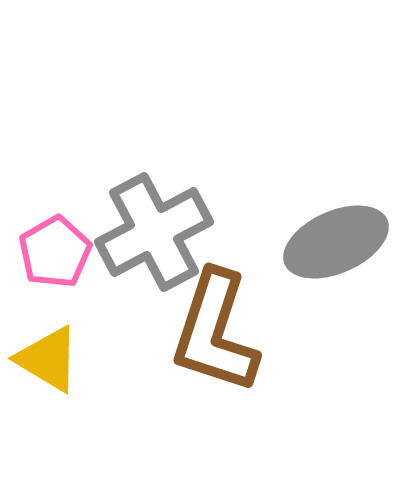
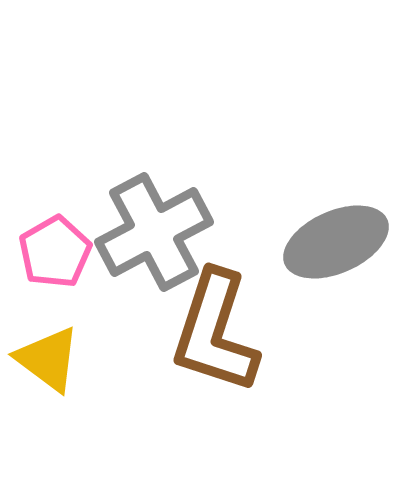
yellow triangle: rotated 6 degrees clockwise
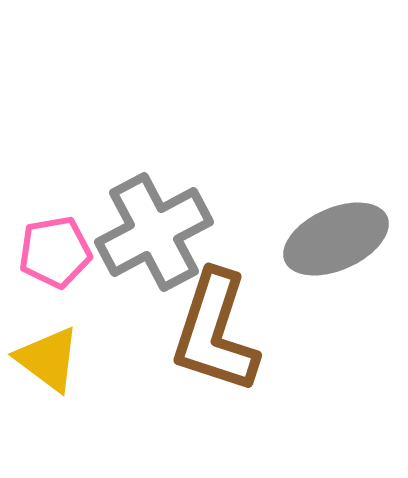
gray ellipse: moved 3 px up
pink pentagon: rotated 20 degrees clockwise
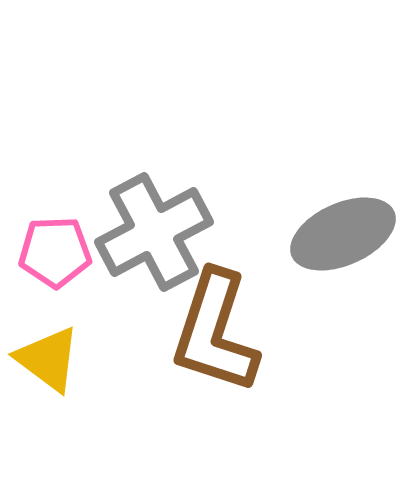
gray ellipse: moved 7 px right, 5 px up
pink pentagon: rotated 8 degrees clockwise
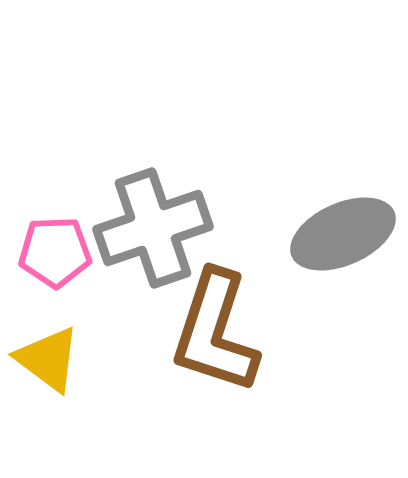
gray cross: moved 1 px left, 4 px up; rotated 9 degrees clockwise
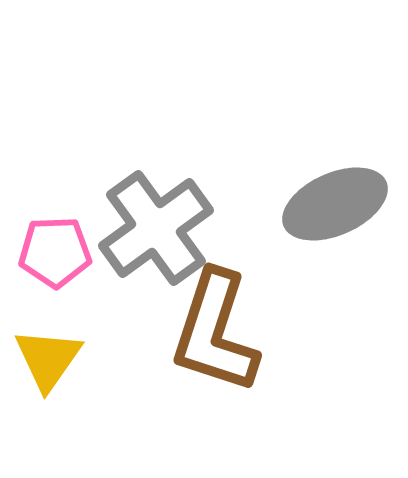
gray cross: moved 3 px right; rotated 17 degrees counterclockwise
gray ellipse: moved 8 px left, 30 px up
yellow triangle: rotated 28 degrees clockwise
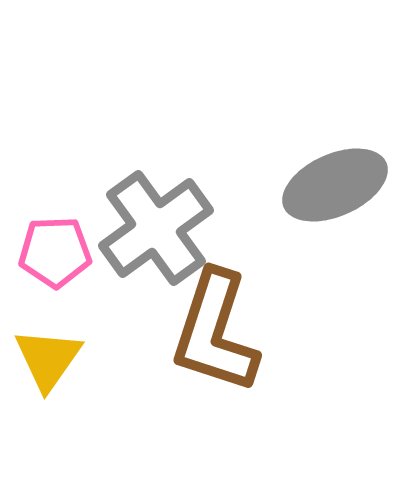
gray ellipse: moved 19 px up
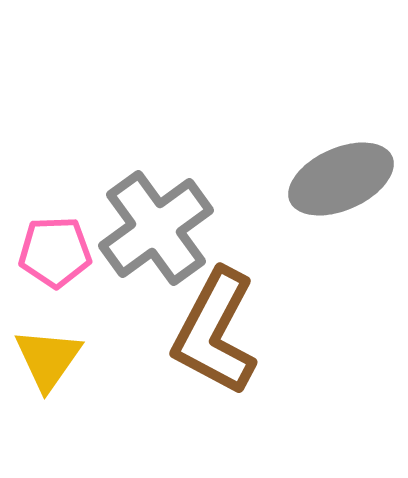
gray ellipse: moved 6 px right, 6 px up
brown L-shape: rotated 10 degrees clockwise
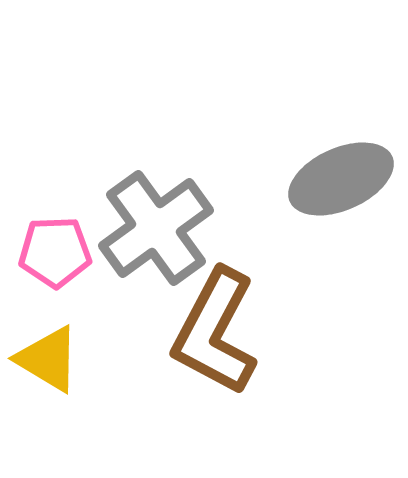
yellow triangle: rotated 34 degrees counterclockwise
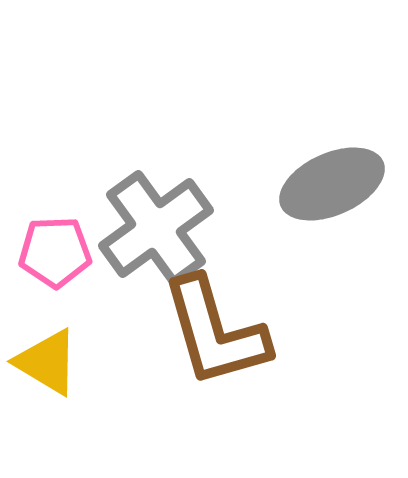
gray ellipse: moved 9 px left, 5 px down
brown L-shape: rotated 44 degrees counterclockwise
yellow triangle: moved 1 px left, 3 px down
